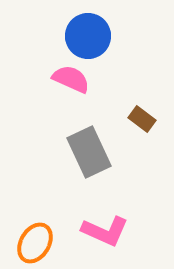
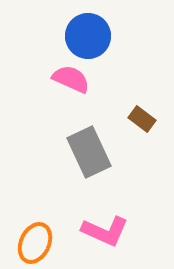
orange ellipse: rotated 6 degrees counterclockwise
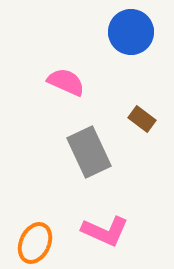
blue circle: moved 43 px right, 4 px up
pink semicircle: moved 5 px left, 3 px down
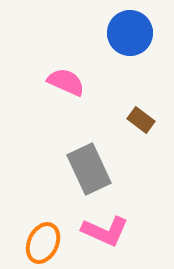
blue circle: moved 1 px left, 1 px down
brown rectangle: moved 1 px left, 1 px down
gray rectangle: moved 17 px down
orange ellipse: moved 8 px right
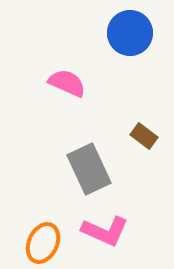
pink semicircle: moved 1 px right, 1 px down
brown rectangle: moved 3 px right, 16 px down
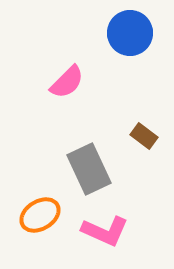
pink semicircle: moved 1 px up; rotated 111 degrees clockwise
orange ellipse: moved 3 px left, 28 px up; rotated 33 degrees clockwise
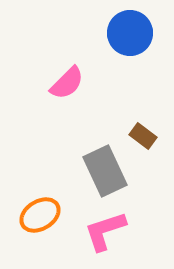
pink semicircle: moved 1 px down
brown rectangle: moved 1 px left
gray rectangle: moved 16 px right, 2 px down
pink L-shape: rotated 138 degrees clockwise
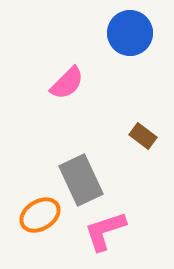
gray rectangle: moved 24 px left, 9 px down
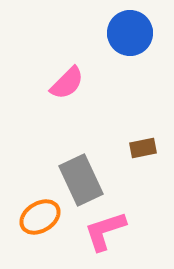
brown rectangle: moved 12 px down; rotated 48 degrees counterclockwise
orange ellipse: moved 2 px down
